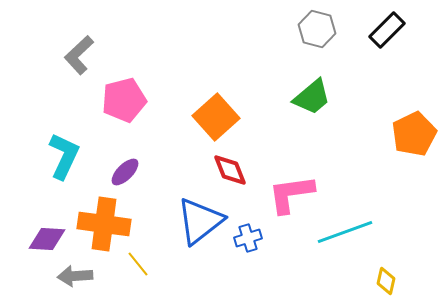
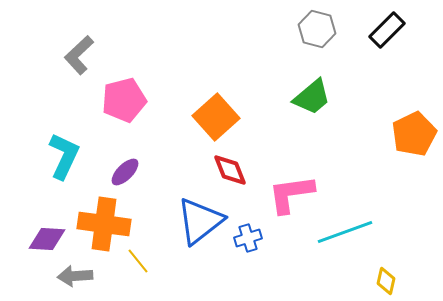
yellow line: moved 3 px up
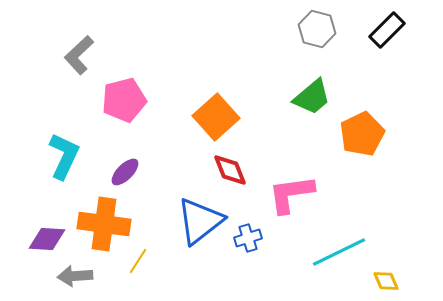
orange pentagon: moved 52 px left
cyan line: moved 6 px left, 20 px down; rotated 6 degrees counterclockwise
yellow line: rotated 72 degrees clockwise
yellow diamond: rotated 36 degrees counterclockwise
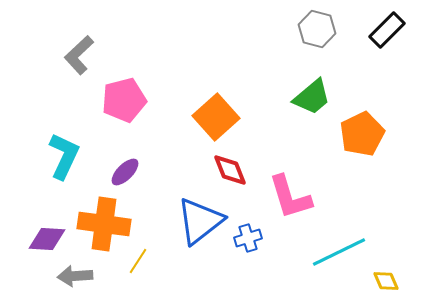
pink L-shape: moved 1 px left, 3 px down; rotated 99 degrees counterclockwise
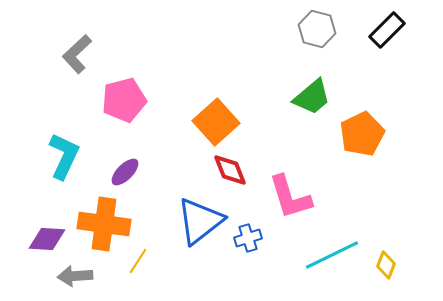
gray L-shape: moved 2 px left, 1 px up
orange square: moved 5 px down
cyan line: moved 7 px left, 3 px down
yellow diamond: moved 16 px up; rotated 44 degrees clockwise
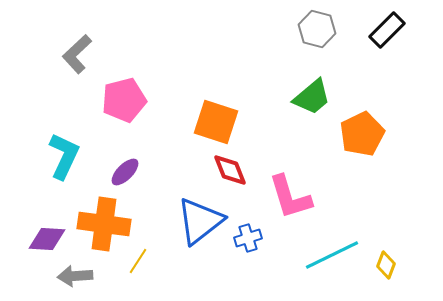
orange square: rotated 30 degrees counterclockwise
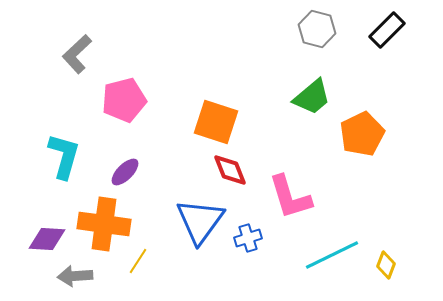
cyan L-shape: rotated 9 degrees counterclockwise
blue triangle: rotated 16 degrees counterclockwise
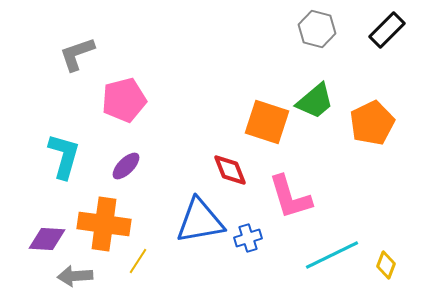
gray L-shape: rotated 24 degrees clockwise
green trapezoid: moved 3 px right, 4 px down
orange square: moved 51 px right
orange pentagon: moved 10 px right, 11 px up
purple ellipse: moved 1 px right, 6 px up
blue triangle: rotated 44 degrees clockwise
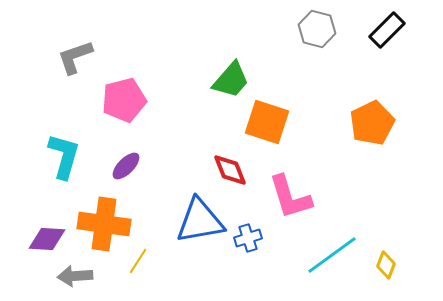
gray L-shape: moved 2 px left, 3 px down
green trapezoid: moved 84 px left, 21 px up; rotated 9 degrees counterclockwise
cyan line: rotated 10 degrees counterclockwise
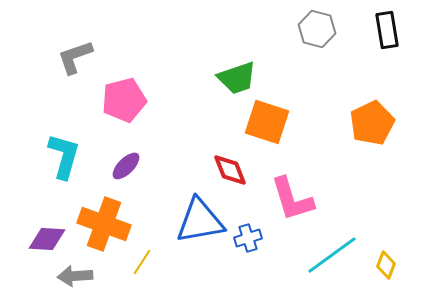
black rectangle: rotated 54 degrees counterclockwise
green trapezoid: moved 6 px right, 2 px up; rotated 30 degrees clockwise
pink L-shape: moved 2 px right, 2 px down
orange cross: rotated 12 degrees clockwise
yellow line: moved 4 px right, 1 px down
